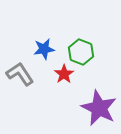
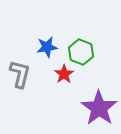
blue star: moved 3 px right, 2 px up
gray L-shape: rotated 48 degrees clockwise
purple star: rotated 9 degrees clockwise
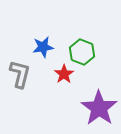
blue star: moved 4 px left
green hexagon: moved 1 px right
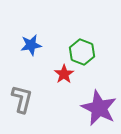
blue star: moved 12 px left, 2 px up
gray L-shape: moved 2 px right, 25 px down
purple star: rotated 9 degrees counterclockwise
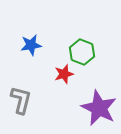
red star: rotated 18 degrees clockwise
gray L-shape: moved 1 px left, 1 px down
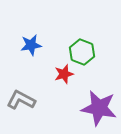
gray L-shape: rotated 76 degrees counterclockwise
purple star: rotated 15 degrees counterclockwise
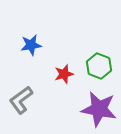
green hexagon: moved 17 px right, 14 px down
gray L-shape: rotated 64 degrees counterclockwise
purple star: moved 1 px down
